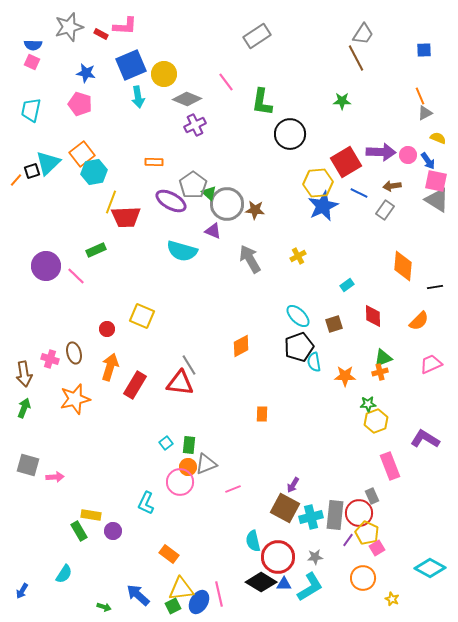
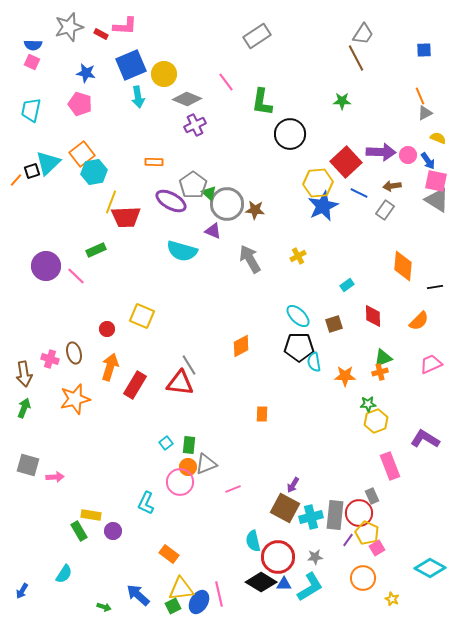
red square at (346, 162): rotated 12 degrees counterclockwise
black pentagon at (299, 347): rotated 20 degrees clockwise
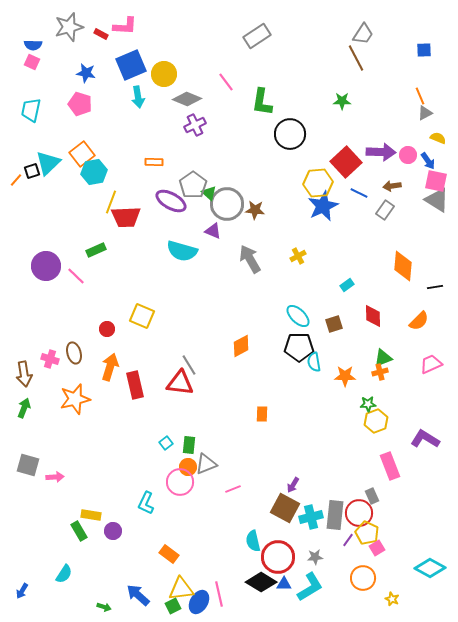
red rectangle at (135, 385): rotated 44 degrees counterclockwise
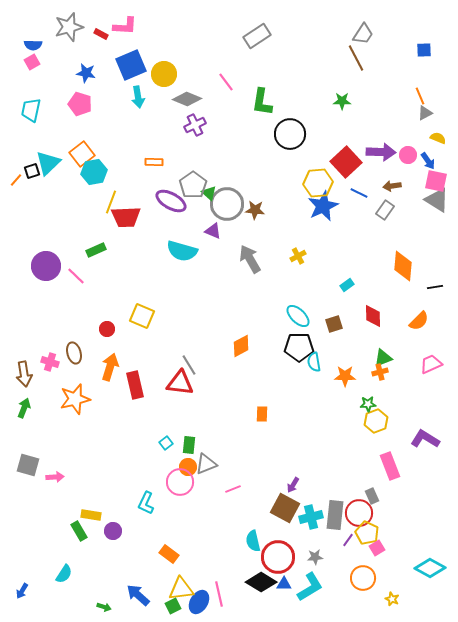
pink square at (32, 62): rotated 35 degrees clockwise
pink cross at (50, 359): moved 3 px down
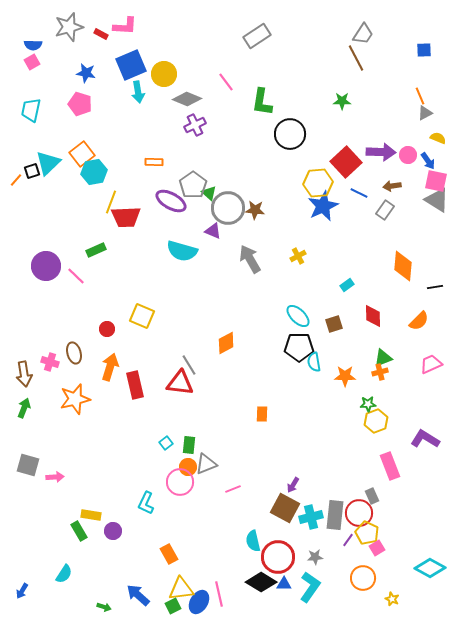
cyan arrow at (138, 97): moved 5 px up
gray circle at (227, 204): moved 1 px right, 4 px down
orange diamond at (241, 346): moved 15 px left, 3 px up
orange rectangle at (169, 554): rotated 24 degrees clockwise
cyan L-shape at (310, 587): rotated 24 degrees counterclockwise
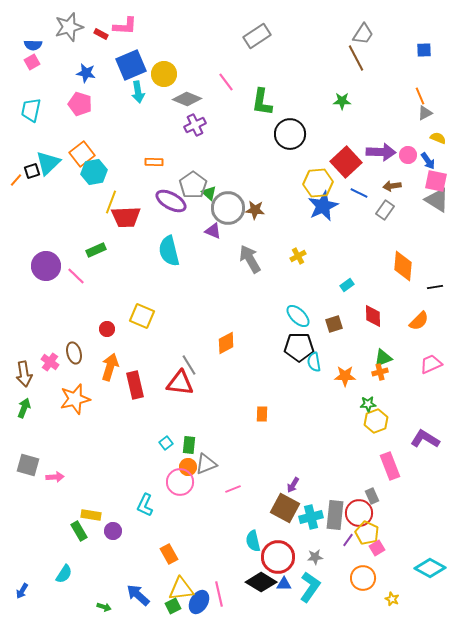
cyan semicircle at (182, 251): moved 13 px left; rotated 60 degrees clockwise
pink cross at (50, 362): rotated 18 degrees clockwise
cyan L-shape at (146, 503): moved 1 px left, 2 px down
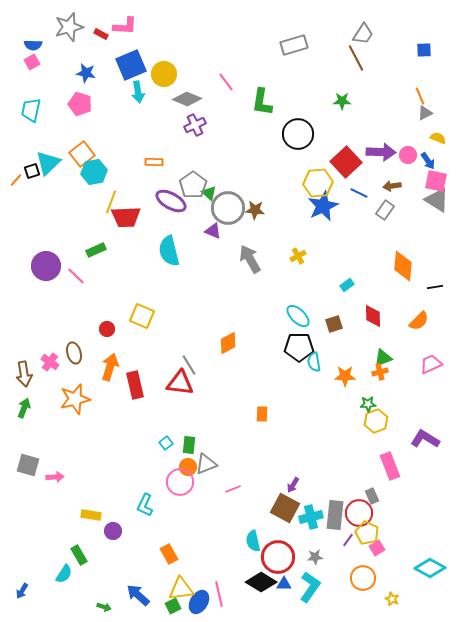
gray rectangle at (257, 36): moved 37 px right, 9 px down; rotated 16 degrees clockwise
black circle at (290, 134): moved 8 px right
orange diamond at (226, 343): moved 2 px right
green rectangle at (79, 531): moved 24 px down
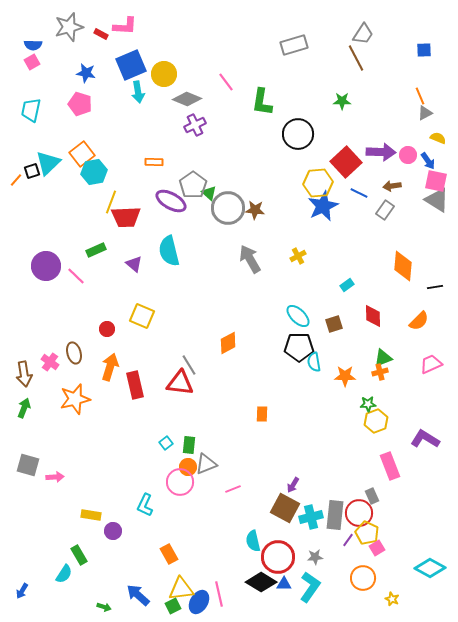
purple triangle at (213, 231): moved 79 px left, 33 px down; rotated 18 degrees clockwise
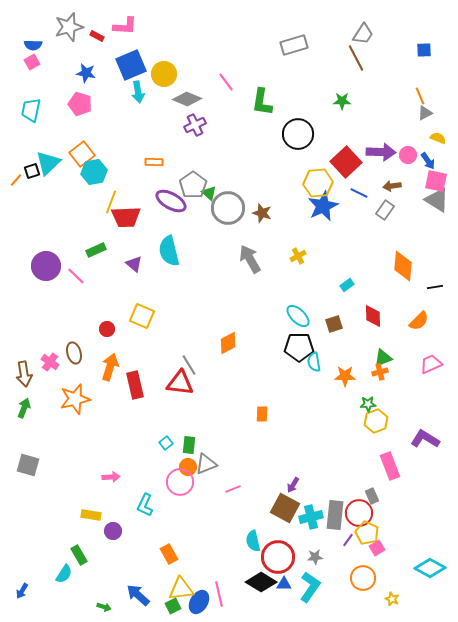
red rectangle at (101, 34): moved 4 px left, 2 px down
brown star at (255, 210): moved 7 px right, 3 px down; rotated 12 degrees clockwise
pink arrow at (55, 477): moved 56 px right
